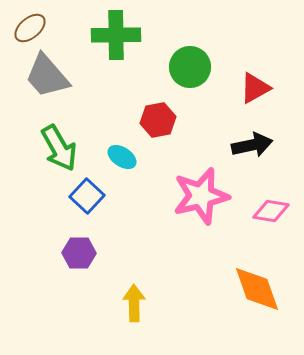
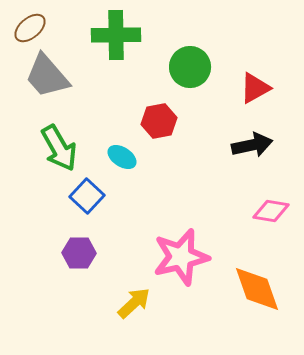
red hexagon: moved 1 px right, 1 px down
pink star: moved 20 px left, 61 px down
yellow arrow: rotated 48 degrees clockwise
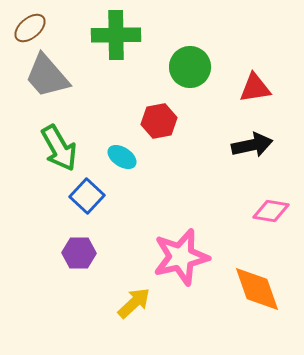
red triangle: rotated 20 degrees clockwise
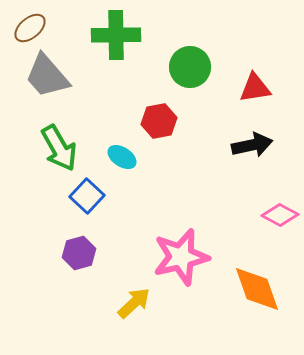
pink diamond: moved 9 px right, 4 px down; rotated 18 degrees clockwise
purple hexagon: rotated 16 degrees counterclockwise
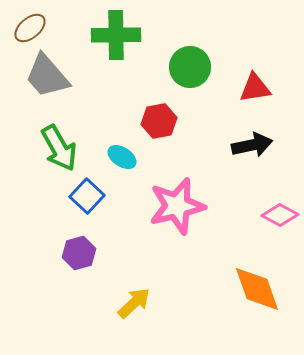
pink star: moved 4 px left, 51 px up
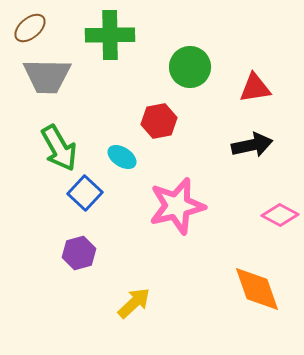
green cross: moved 6 px left
gray trapezoid: rotated 48 degrees counterclockwise
blue square: moved 2 px left, 3 px up
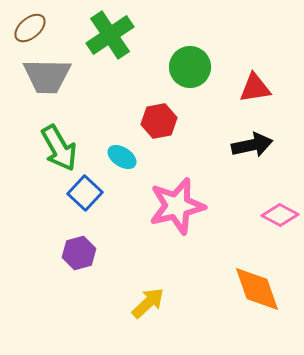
green cross: rotated 33 degrees counterclockwise
yellow arrow: moved 14 px right
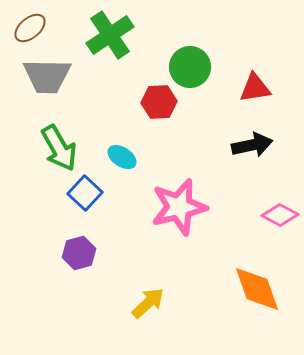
red hexagon: moved 19 px up; rotated 8 degrees clockwise
pink star: moved 2 px right, 1 px down
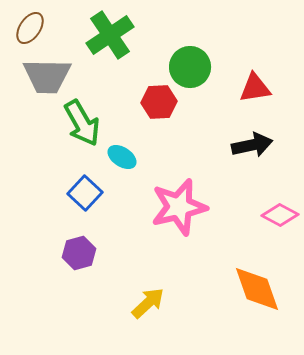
brown ellipse: rotated 16 degrees counterclockwise
green arrow: moved 23 px right, 25 px up
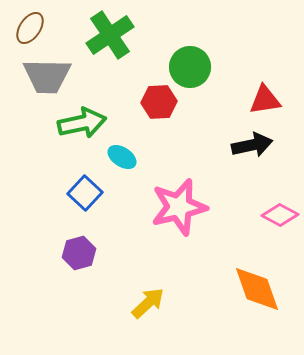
red triangle: moved 10 px right, 12 px down
green arrow: rotated 72 degrees counterclockwise
